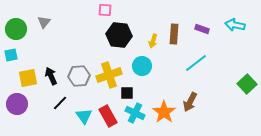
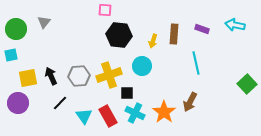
cyan line: rotated 65 degrees counterclockwise
purple circle: moved 1 px right, 1 px up
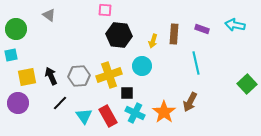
gray triangle: moved 5 px right, 7 px up; rotated 32 degrees counterclockwise
yellow square: moved 1 px left, 1 px up
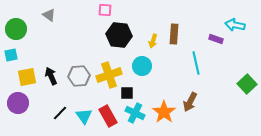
purple rectangle: moved 14 px right, 10 px down
black line: moved 10 px down
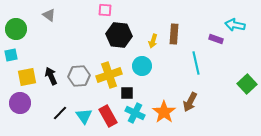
purple circle: moved 2 px right
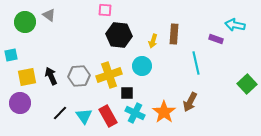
green circle: moved 9 px right, 7 px up
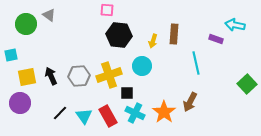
pink square: moved 2 px right
green circle: moved 1 px right, 2 px down
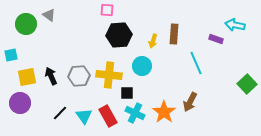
black hexagon: rotated 10 degrees counterclockwise
cyan line: rotated 10 degrees counterclockwise
yellow cross: rotated 25 degrees clockwise
